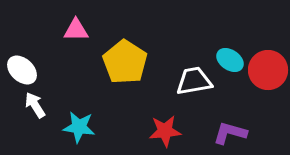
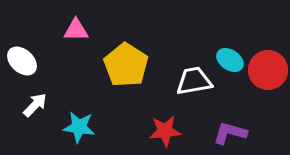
yellow pentagon: moved 1 px right, 3 px down
white ellipse: moved 9 px up
white arrow: rotated 76 degrees clockwise
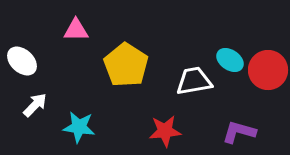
purple L-shape: moved 9 px right, 1 px up
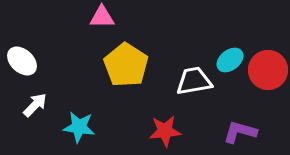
pink triangle: moved 26 px right, 13 px up
cyan ellipse: rotated 72 degrees counterclockwise
purple L-shape: moved 1 px right
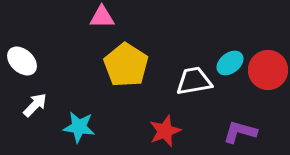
cyan ellipse: moved 3 px down
red star: rotated 16 degrees counterclockwise
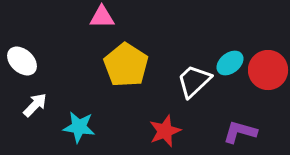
white trapezoid: rotated 33 degrees counterclockwise
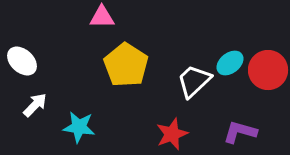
red star: moved 7 px right, 3 px down
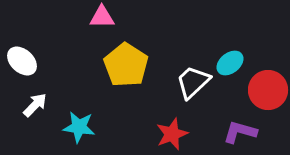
red circle: moved 20 px down
white trapezoid: moved 1 px left, 1 px down
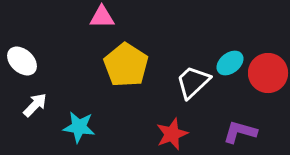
red circle: moved 17 px up
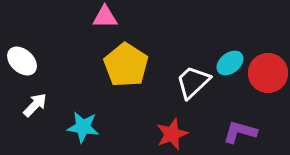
pink triangle: moved 3 px right
cyan star: moved 4 px right
